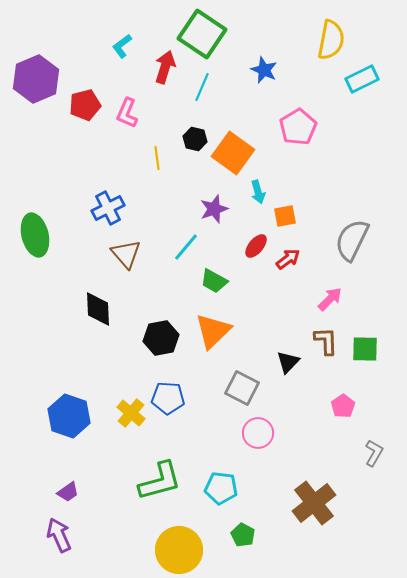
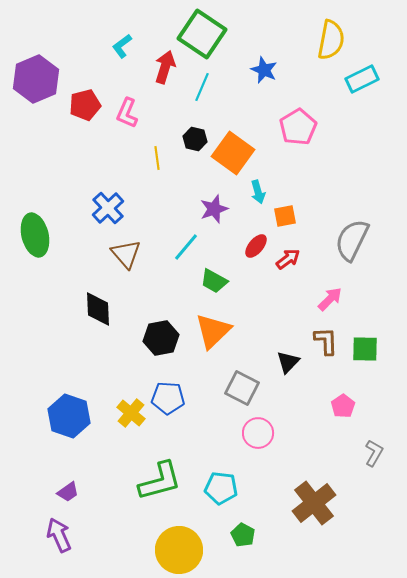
blue cross at (108, 208): rotated 16 degrees counterclockwise
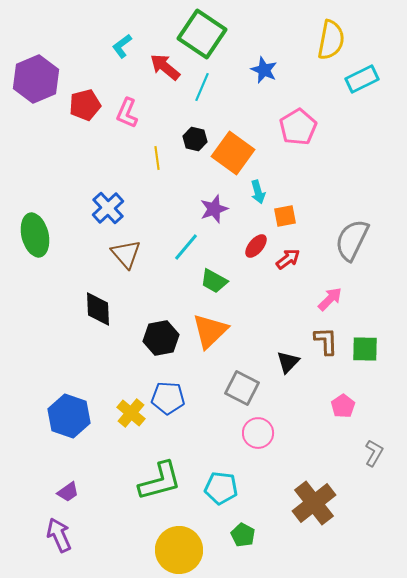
red arrow at (165, 67): rotated 68 degrees counterclockwise
orange triangle at (213, 331): moved 3 px left
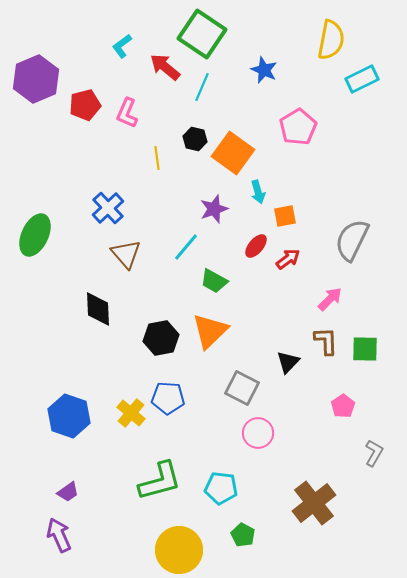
green ellipse at (35, 235): rotated 39 degrees clockwise
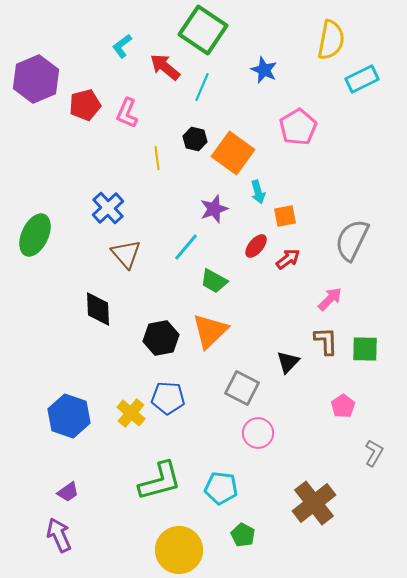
green square at (202, 34): moved 1 px right, 4 px up
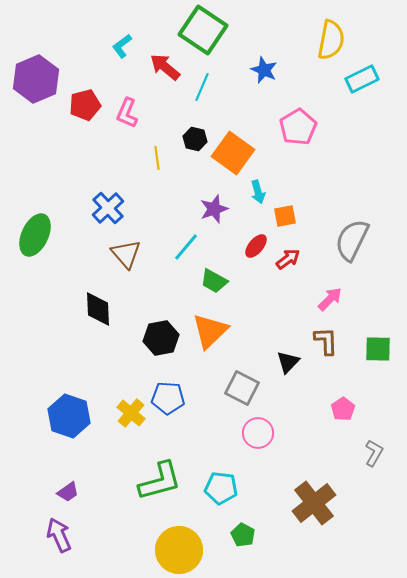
green square at (365, 349): moved 13 px right
pink pentagon at (343, 406): moved 3 px down
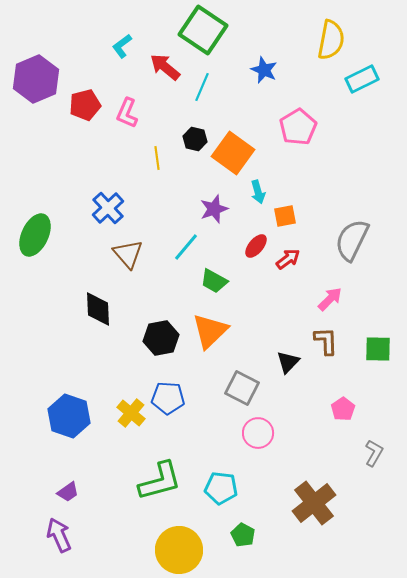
brown triangle at (126, 254): moved 2 px right
